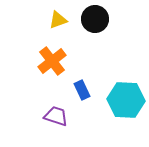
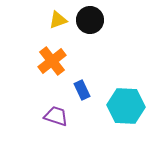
black circle: moved 5 px left, 1 px down
cyan hexagon: moved 6 px down
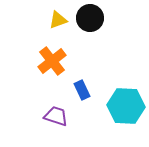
black circle: moved 2 px up
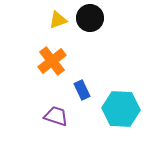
cyan hexagon: moved 5 px left, 3 px down
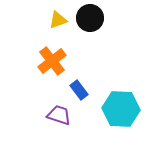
blue rectangle: moved 3 px left; rotated 12 degrees counterclockwise
purple trapezoid: moved 3 px right, 1 px up
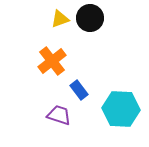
yellow triangle: moved 2 px right, 1 px up
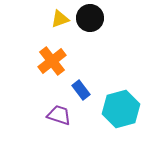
blue rectangle: moved 2 px right
cyan hexagon: rotated 18 degrees counterclockwise
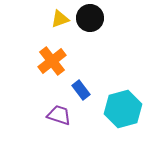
cyan hexagon: moved 2 px right
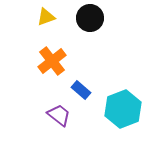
yellow triangle: moved 14 px left, 2 px up
blue rectangle: rotated 12 degrees counterclockwise
cyan hexagon: rotated 6 degrees counterclockwise
purple trapezoid: rotated 20 degrees clockwise
